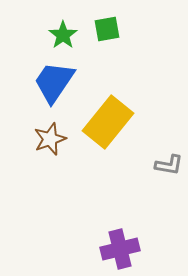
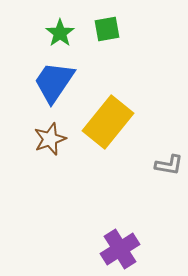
green star: moved 3 px left, 2 px up
purple cross: rotated 18 degrees counterclockwise
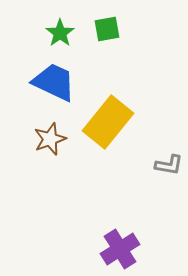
blue trapezoid: rotated 81 degrees clockwise
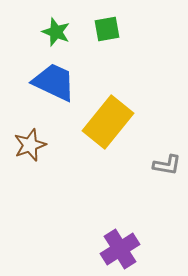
green star: moved 4 px left, 1 px up; rotated 16 degrees counterclockwise
brown star: moved 20 px left, 6 px down
gray L-shape: moved 2 px left
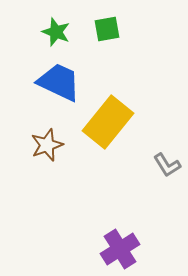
blue trapezoid: moved 5 px right
brown star: moved 17 px right
gray L-shape: rotated 48 degrees clockwise
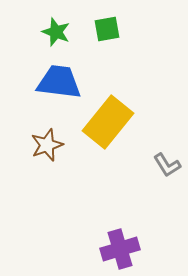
blue trapezoid: rotated 18 degrees counterclockwise
purple cross: rotated 15 degrees clockwise
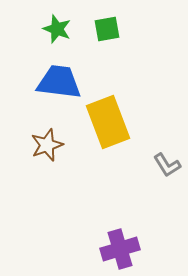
green star: moved 1 px right, 3 px up
yellow rectangle: rotated 60 degrees counterclockwise
